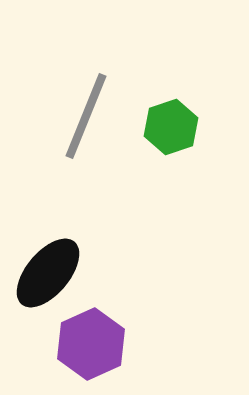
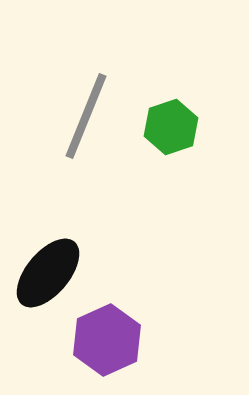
purple hexagon: moved 16 px right, 4 px up
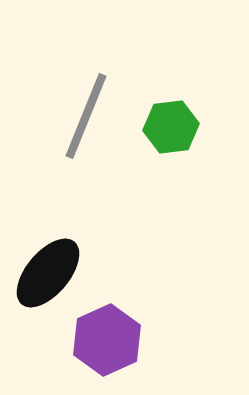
green hexagon: rotated 12 degrees clockwise
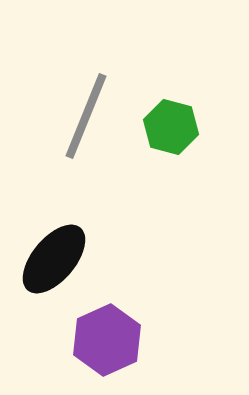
green hexagon: rotated 22 degrees clockwise
black ellipse: moved 6 px right, 14 px up
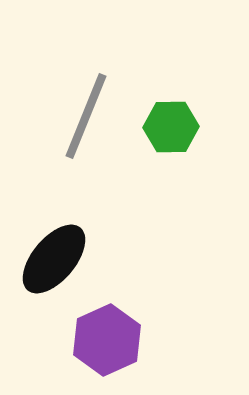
green hexagon: rotated 16 degrees counterclockwise
